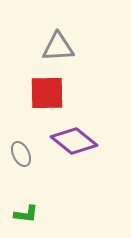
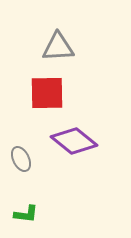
gray ellipse: moved 5 px down
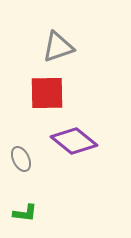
gray triangle: rotated 16 degrees counterclockwise
green L-shape: moved 1 px left, 1 px up
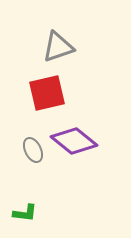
red square: rotated 12 degrees counterclockwise
gray ellipse: moved 12 px right, 9 px up
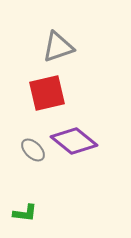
gray ellipse: rotated 20 degrees counterclockwise
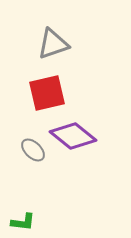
gray triangle: moved 5 px left, 3 px up
purple diamond: moved 1 px left, 5 px up
green L-shape: moved 2 px left, 9 px down
